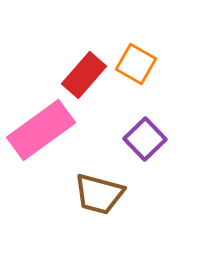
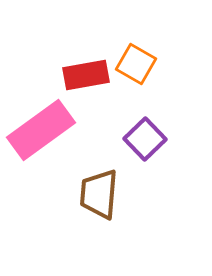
red rectangle: moved 2 px right; rotated 39 degrees clockwise
brown trapezoid: rotated 80 degrees clockwise
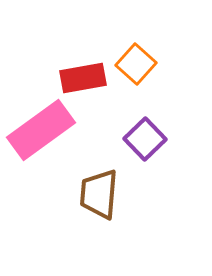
orange square: rotated 12 degrees clockwise
red rectangle: moved 3 px left, 3 px down
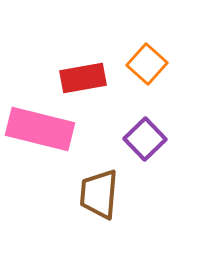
orange square: moved 11 px right
pink rectangle: moved 1 px left, 1 px up; rotated 50 degrees clockwise
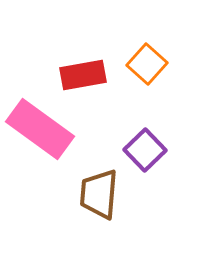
red rectangle: moved 3 px up
pink rectangle: rotated 22 degrees clockwise
purple square: moved 11 px down
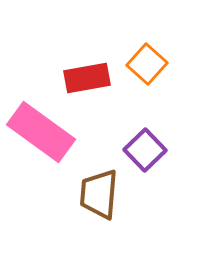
red rectangle: moved 4 px right, 3 px down
pink rectangle: moved 1 px right, 3 px down
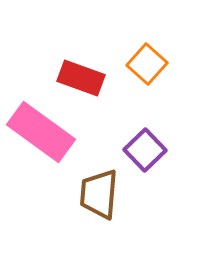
red rectangle: moved 6 px left; rotated 30 degrees clockwise
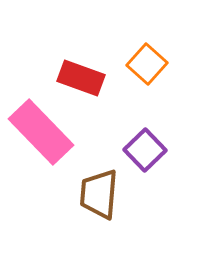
pink rectangle: rotated 10 degrees clockwise
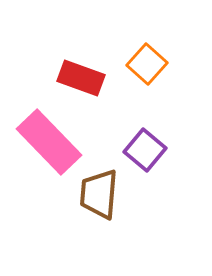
pink rectangle: moved 8 px right, 10 px down
purple square: rotated 6 degrees counterclockwise
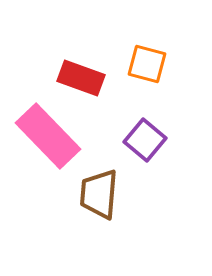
orange square: rotated 27 degrees counterclockwise
pink rectangle: moved 1 px left, 6 px up
purple square: moved 10 px up
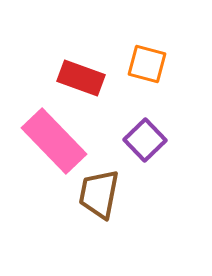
pink rectangle: moved 6 px right, 5 px down
purple square: rotated 6 degrees clockwise
brown trapezoid: rotated 6 degrees clockwise
